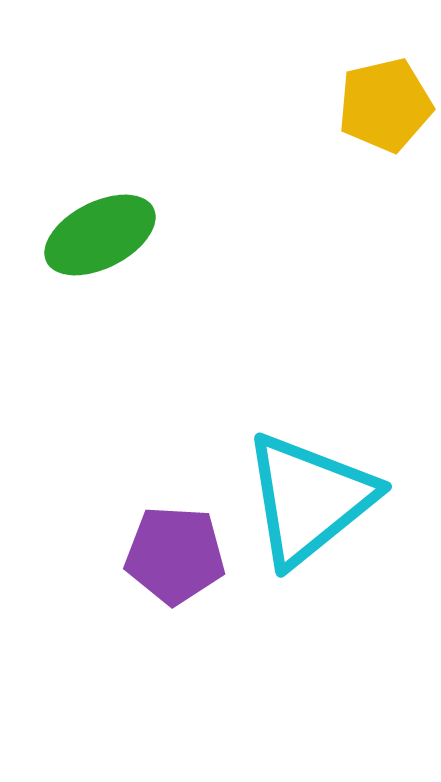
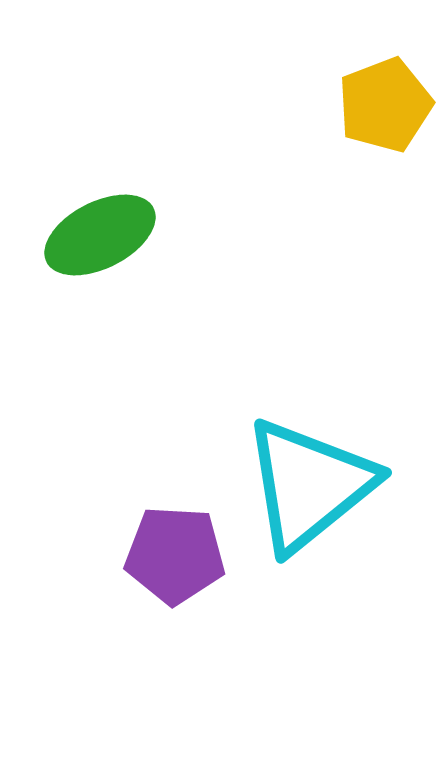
yellow pentagon: rotated 8 degrees counterclockwise
cyan triangle: moved 14 px up
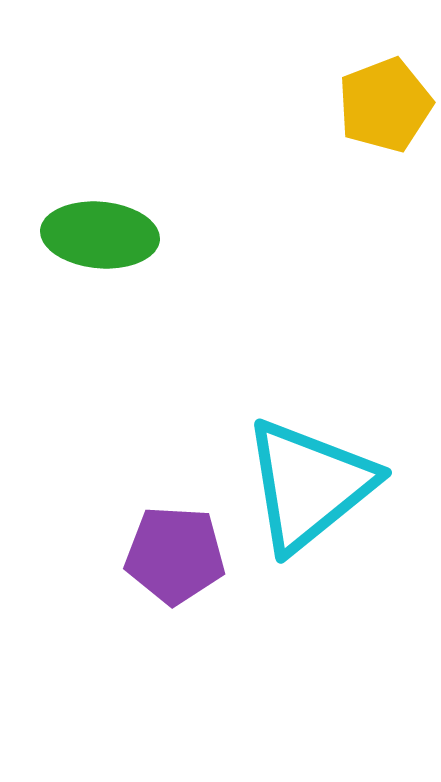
green ellipse: rotated 32 degrees clockwise
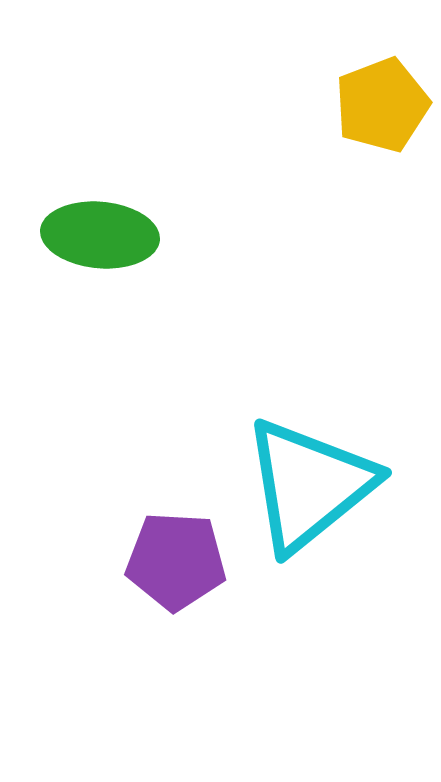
yellow pentagon: moved 3 px left
purple pentagon: moved 1 px right, 6 px down
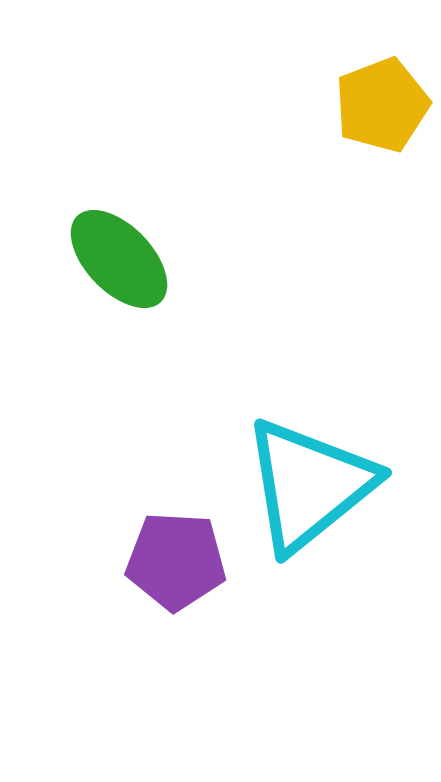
green ellipse: moved 19 px right, 24 px down; rotated 41 degrees clockwise
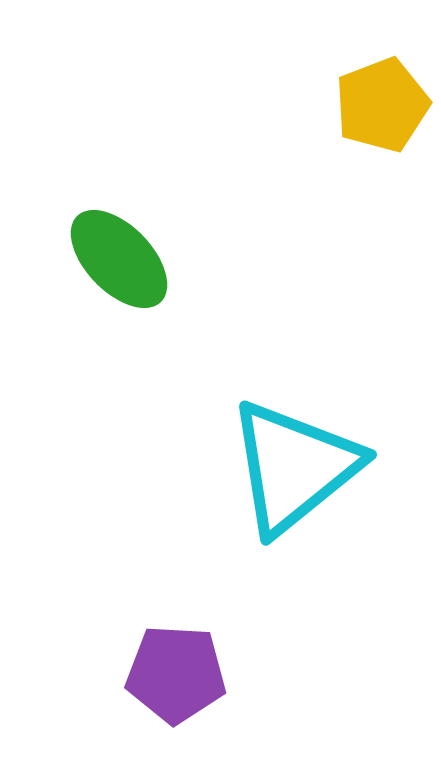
cyan triangle: moved 15 px left, 18 px up
purple pentagon: moved 113 px down
